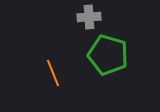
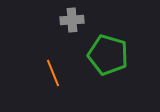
gray cross: moved 17 px left, 3 px down
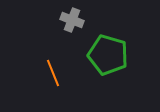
gray cross: rotated 25 degrees clockwise
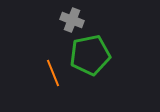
green pentagon: moved 18 px left; rotated 27 degrees counterclockwise
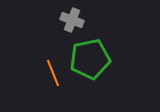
green pentagon: moved 4 px down
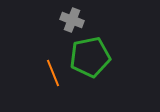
green pentagon: moved 2 px up
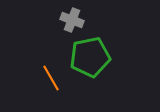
orange line: moved 2 px left, 5 px down; rotated 8 degrees counterclockwise
